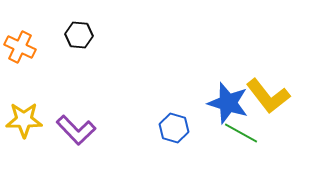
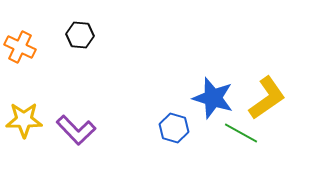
black hexagon: moved 1 px right
yellow L-shape: moved 1 px left, 2 px down; rotated 87 degrees counterclockwise
blue star: moved 15 px left, 5 px up
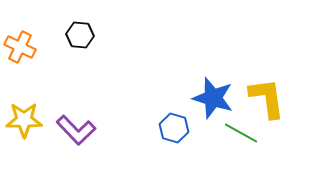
yellow L-shape: rotated 63 degrees counterclockwise
